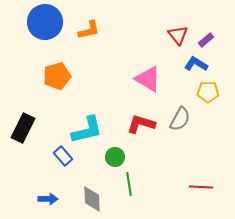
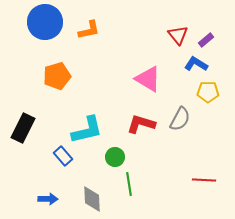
red line: moved 3 px right, 7 px up
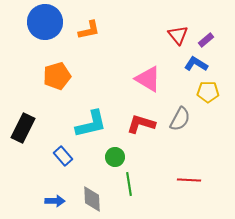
cyan L-shape: moved 4 px right, 6 px up
red line: moved 15 px left
blue arrow: moved 7 px right, 2 px down
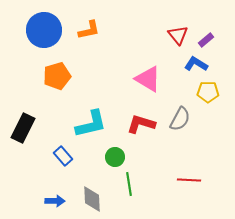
blue circle: moved 1 px left, 8 px down
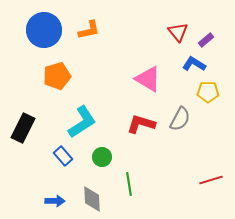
red triangle: moved 3 px up
blue L-shape: moved 2 px left
cyan L-shape: moved 9 px left, 2 px up; rotated 20 degrees counterclockwise
green circle: moved 13 px left
red line: moved 22 px right; rotated 20 degrees counterclockwise
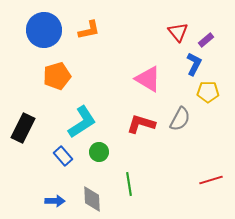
blue L-shape: rotated 85 degrees clockwise
green circle: moved 3 px left, 5 px up
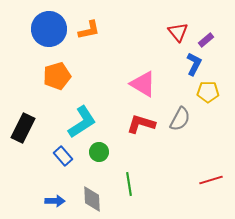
blue circle: moved 5 px right, 1 px up
pink triangle: moved 5 px left, 5 px down
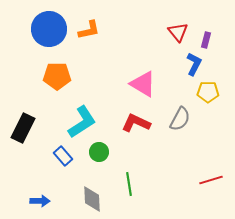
purple rectangle: rotated 35 degrees counterclockwise
orange pentagon: rotated 16 degrees clockwise
red L-shape: moved 5 px left, 1 px up; rotated 8 degrees clockwise
blue arrow: moved 15 px left
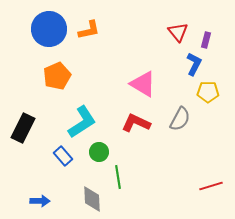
orange pentagon: rotated 24 degrees counterclockwise
red line: moved 6 px down
green line: moved 11 px left, 7 px up
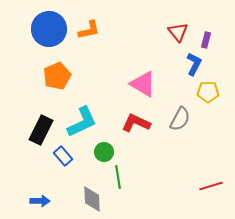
cyan L-shape: rotated 8 degrees clockwise
black rectangle: moved 18 px right, 2 px down
green circle: moved 5 px right
